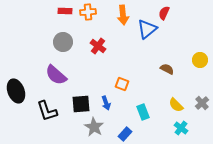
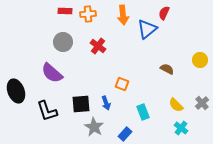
orange cross: moved 2 px down
purple semicircle: moved 4 px left, 2 px up
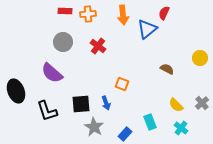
yellow circle: moved 2 px up
cyan rectangle: moved 7 px right, 10 px down
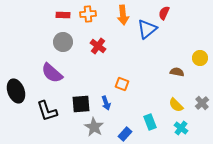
red rectangle: moved 2 px left, 4 px down
brown semicircle: moved 10 px right, 3 px down; rotated 16 degrees counterclockwise
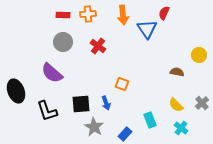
blue triangle: rotated 25 degrees counterclockwise
yellow circle: moved 1 px left, 3 px up
cyan rectangle: moved 2 px up
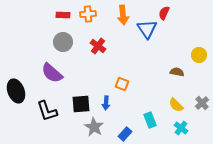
blue arrow: rotated 24 degrees clockwise
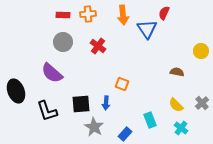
yellow circle: moved 2 px right, 4 px up
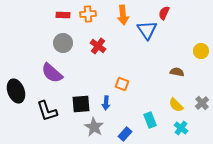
blue triangle: moved 1 px down
gray circle: moved 1 px down
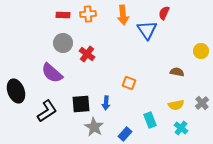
red cross: moved 11 px left, 8 px down
orange square: moved 7 px right, 1 px up
yellow semicircle: rotated 56 degrees counterclockwise
black L-shape: rotated 105 degrees counterclockwise
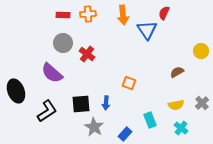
brown semicircle: rotated 40 degrees counterclockwise
